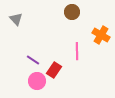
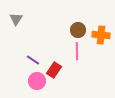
brown circle: moved 6 px right, 18 px down
gray triangle: rotated 16 degrees clockwise
orange cross: rotated 24 degrees counterclockwise
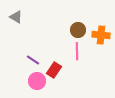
gray triangle: moved 2 px up; rotated 32 degrees counterclockwise
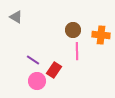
brown circle: moved 5 px left
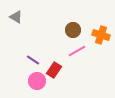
orange cross: rotated 12 degrees clockwise
pink line: rotated 60 degrees clockwise
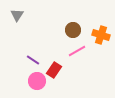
gray triangle: moved 1 px right, 2 px up; rotated 32 degrees clockwise
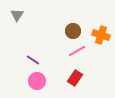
brown circle: moved 1 px down
red rectangle: moved 21 px right, 8 px down
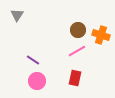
brown circle: moved 5 px right, 1 px up
red rectangle: rotated 21 degrees counterclockwise
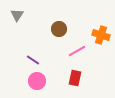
brown circle: moved 19 px left, 1 px up
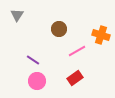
red rectangle: rotated 42 degrees clockwise
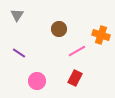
purple line: moved 14 px left, 7 px up
red rectangle: rotated 28 degrees counterclockwise
